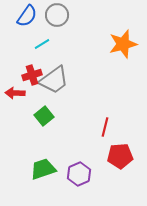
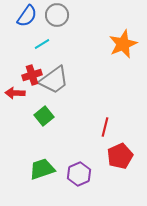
orange star: rotated 8 degrees counterclockwise
red pentagon: rotated 20 degrees counterclockwise
green trapezoid: moved 1 px left
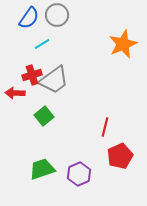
blue semicircle: moved 2 px right, 2 px down
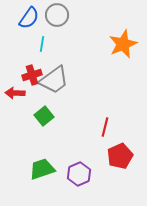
cyan line: rotated 49 degrees counterclockwise
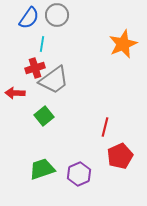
red cross: moved 3 px right, 7 px up
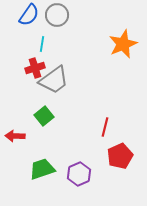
blue semicircle: moved 3 px up
red arrow: moved 43 px down
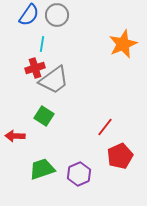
green square: rotated 18 degrees counterclockwise
red line: rotated 24 degrees clockwise
